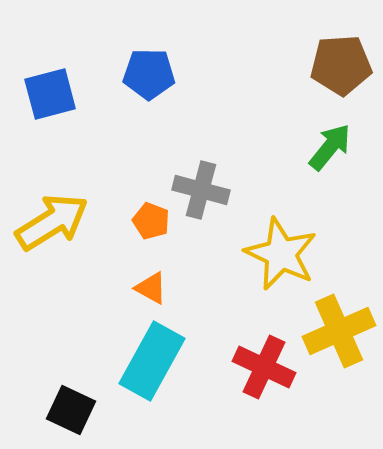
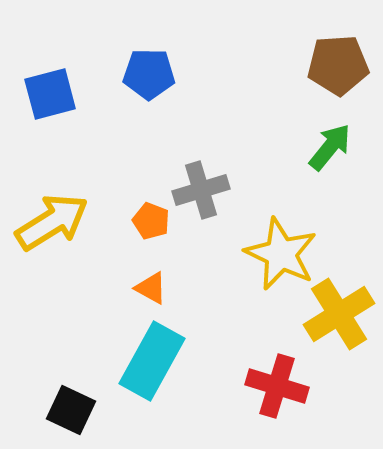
brown pentagon: moved 3 px left
gray cross: rotated 32 degrees counterclockwise
yellow cross: moved 17 px up; rotated 8 degrees counterclockwise
red cross: moved 13 px right, 19 px down; rotated 8 degrees counterclockwise
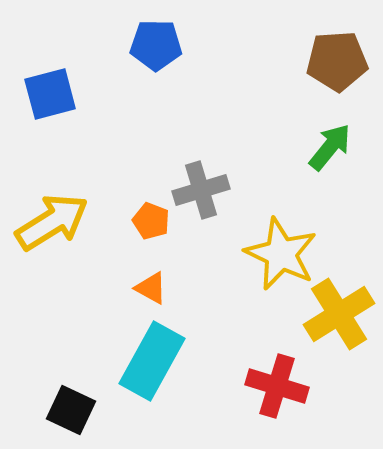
brown pentagon: moved 1 px left, 4 px up
blue pentagon: moved 7 px right, 29 px up
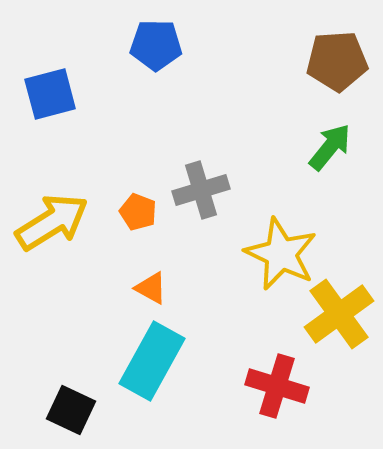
orange pentagon: moved 13 px left, 9 px up
yellow cross: rotated 4 degrees counterclockwise
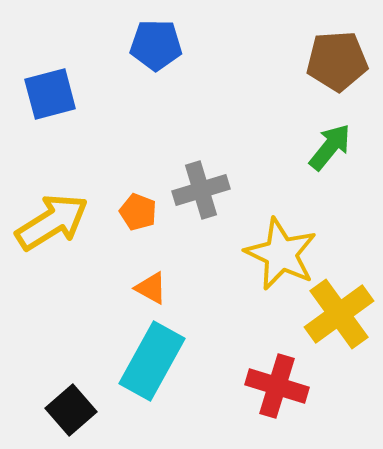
black square: rotated 24 degrees clockwise
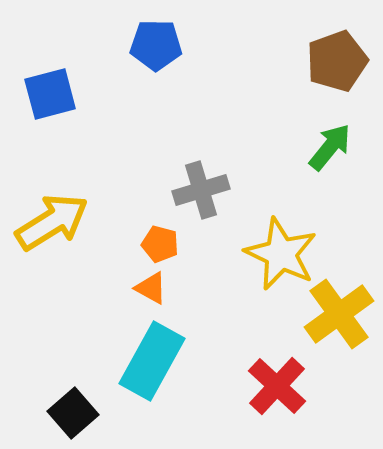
brown pentagon: rotated 16 degrees counterclockwise
orange pentagon: moved 22 px right, 32 px down; rotated 6 degrees counterclockwise
red cross: rotated 26 degrees clockwise
black square: moved 2 px right, 3 px down
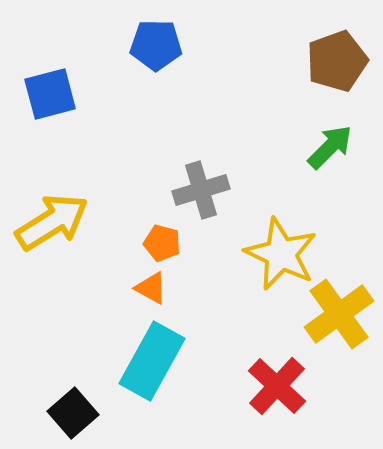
green arrow: rotated 6 degrees clockwise
orange pentagon: moved 2 px right, 1 px up
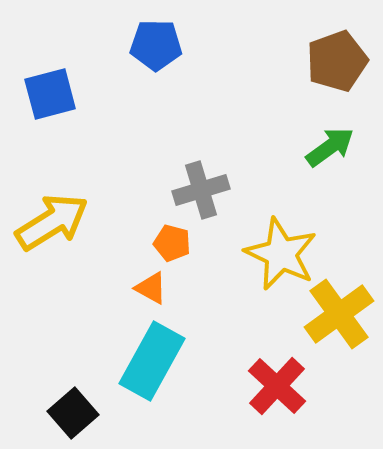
green arrow: rotated 9 degrees clockwise
orange pentagon: moved 10 px right
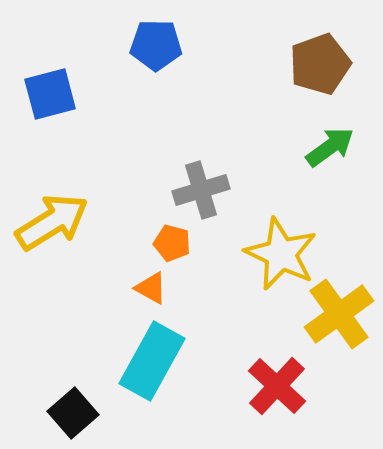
brown pentagon: moved 17 px left, 3 px down
